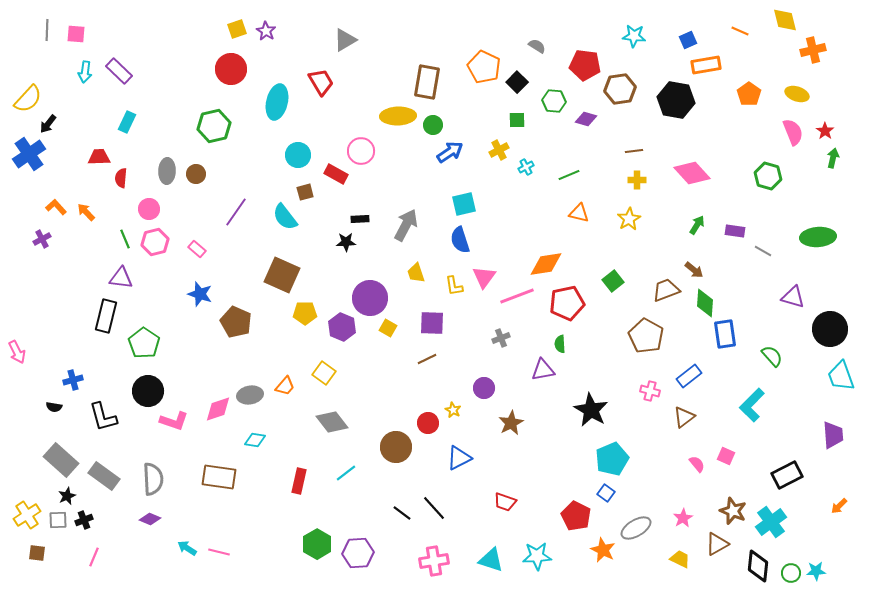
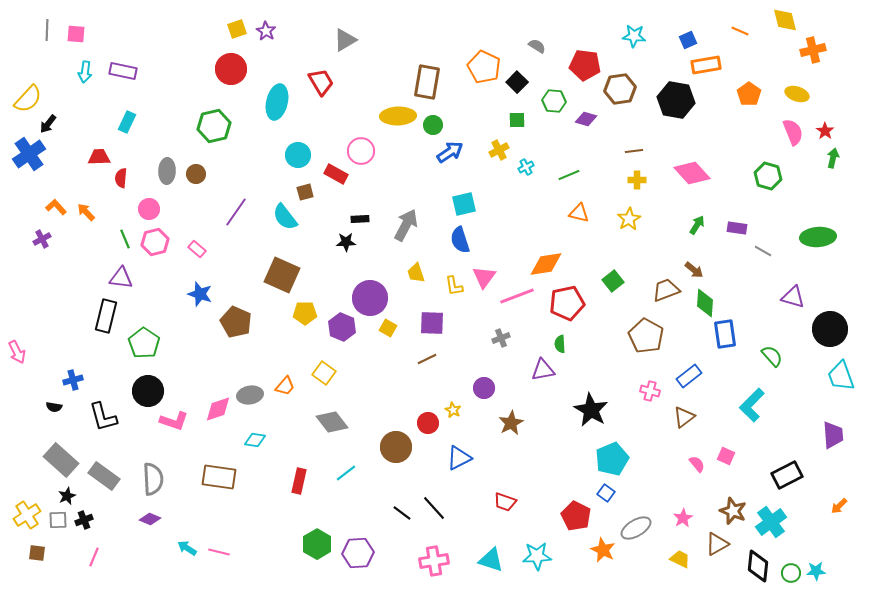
purple rectangle at (119, 71): moved 4 px right; rotated 32 degrees counterclockwise
purple rectangle at (735, 231): moved 2 px right, 3 px up
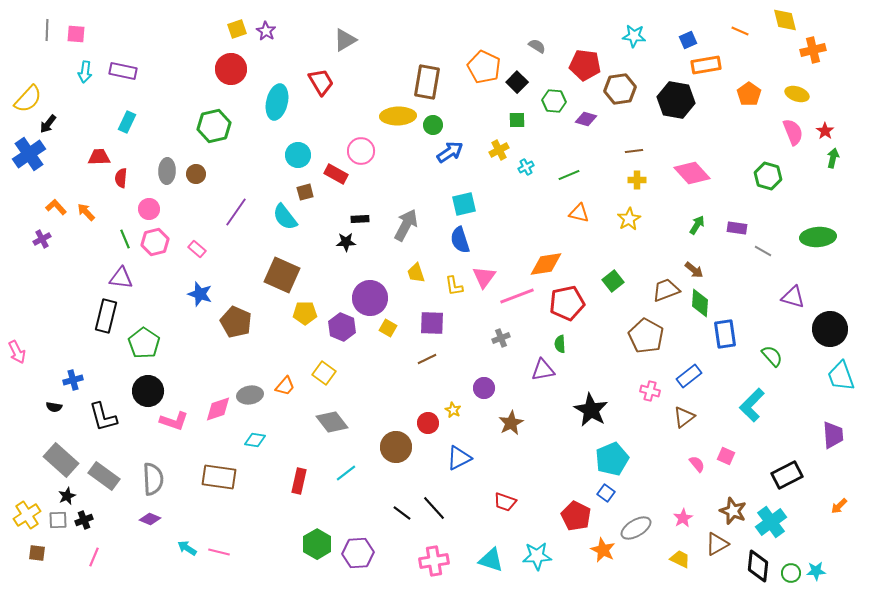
green diamond at (705, 303): moved 5 px left
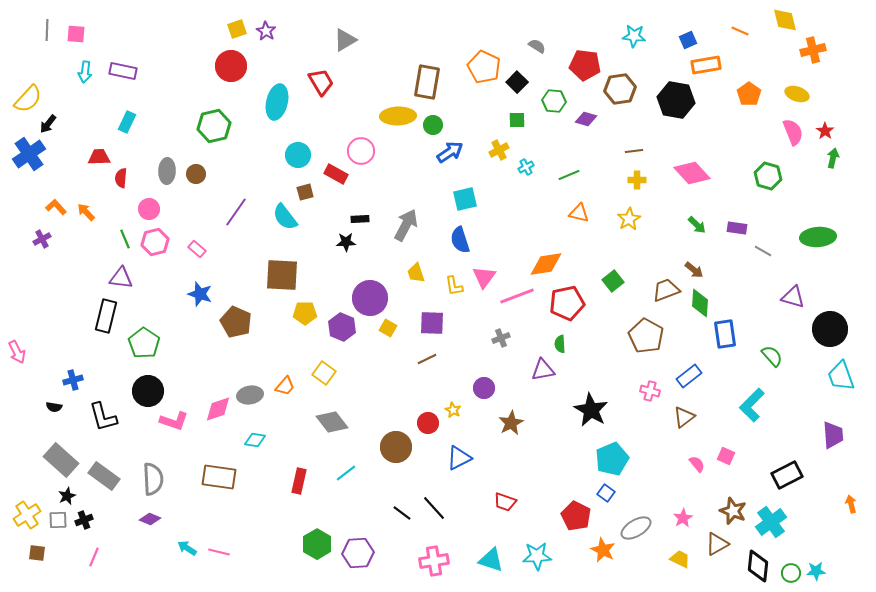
red circle at (231, 69): moved 3 px up
cyan square at (464, 204): moved 1 px right, 5 px up
green arrow at (697, 225): rotated 102 degrees clockwise
brown square at (282, 275): rotated 21 degrees counterclockwise
orange arrow at (839, 506): moved 12 px right, 2 px up; rotated 120 degrees clockwise
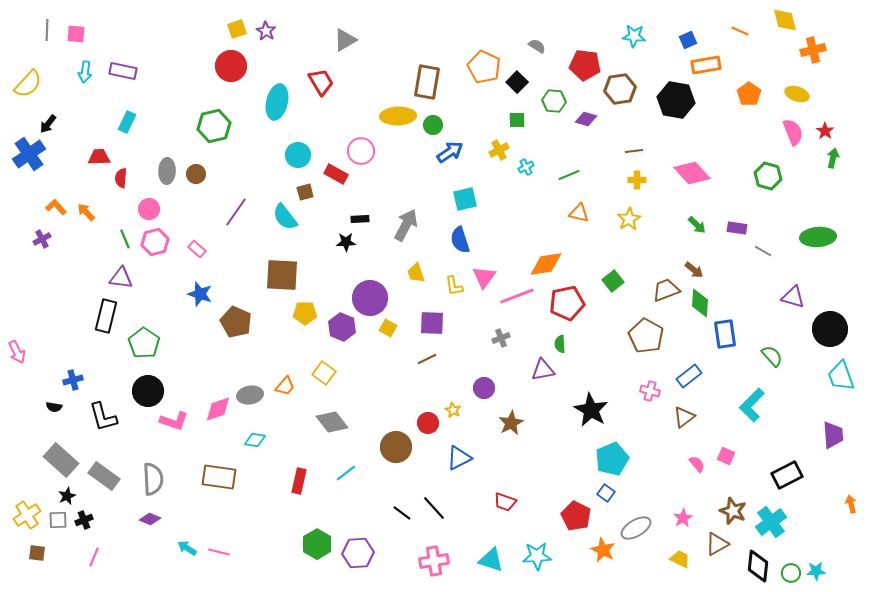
yellow semicircle at (28, 99): moved 15 px up
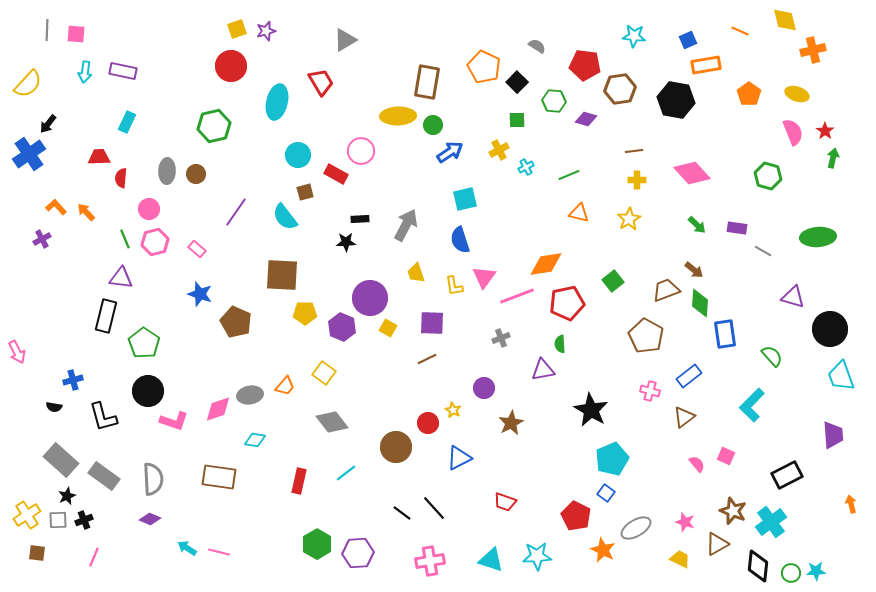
purple star at (266, 31): rotated 24 degrees clockwise
pink star at (683, 518): moved 2 px right, 4 px down; rotated 24 degrees counterclockwise
pink cross at (434, 561): moved 4 px left
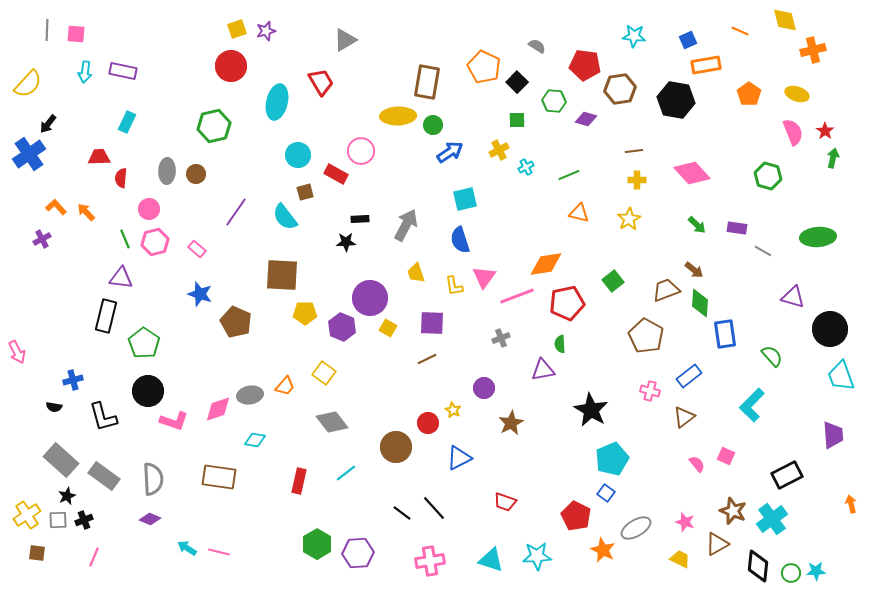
cyan cross at (771, 522): moved 1 px right, 3 px up
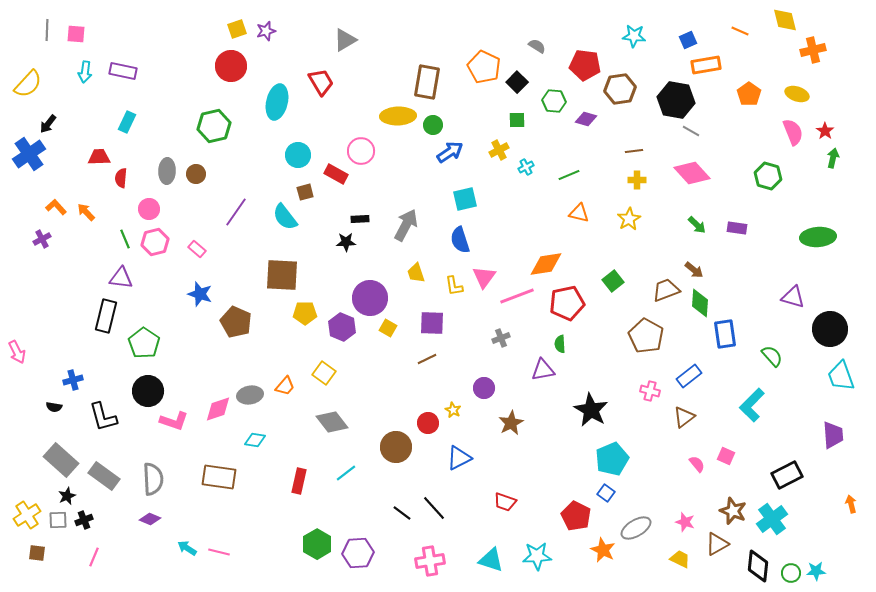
gray line at (763, 251): moved 72 px left, 120 px up
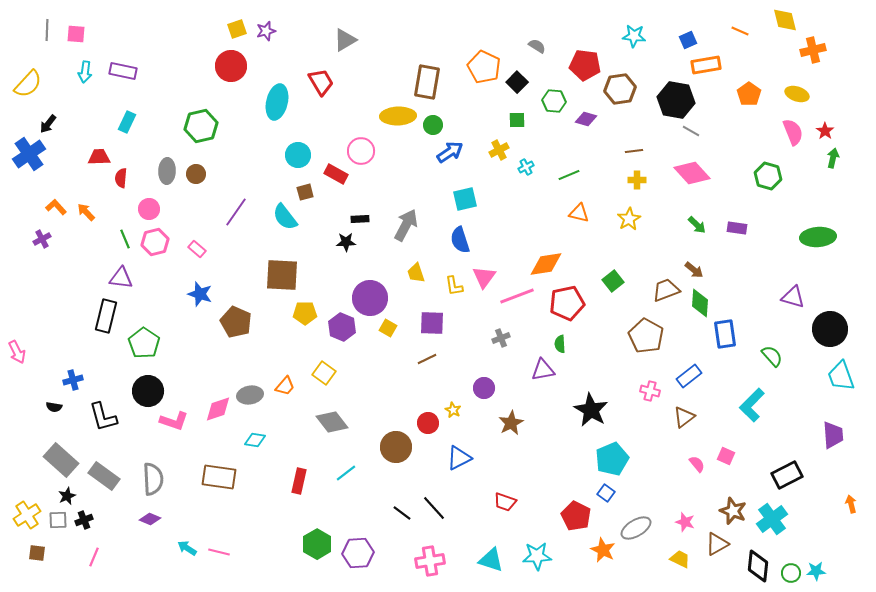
green hexagon at (214, 126): moved 13 px left
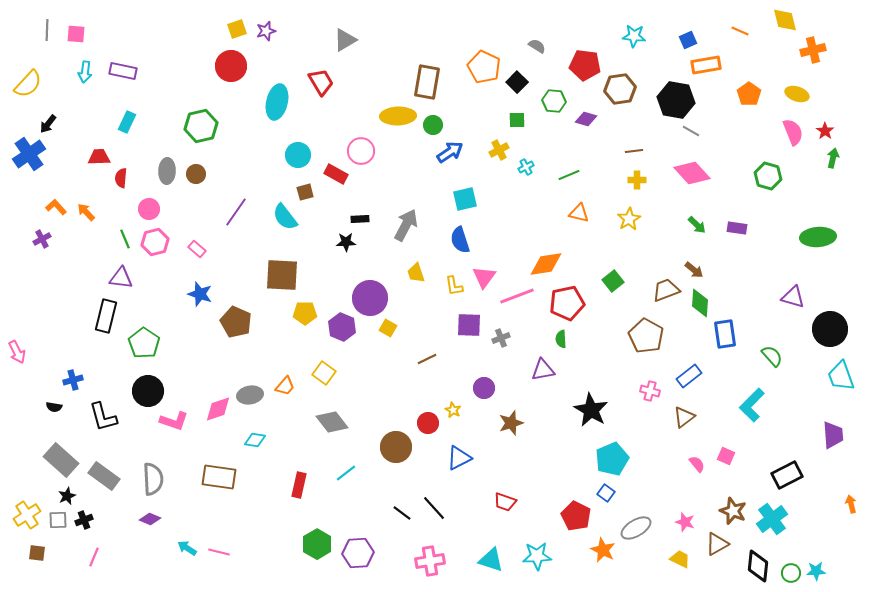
purple square at (432, 323): moved 37 px right, 2 px down
green semicircle at (560, 344): moved 1 px right, 5 px up
brown star at (511, 423): rotated 10 degrees clockwise
red rectangle at (299, 481): moved 4 px down
